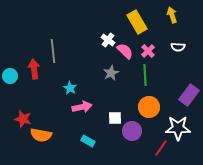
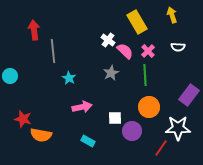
red arrow: moved 39 px up
cyan star: moved 1 px left, 10 px up
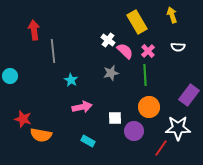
gray star: rotated 14 degrees clockwise
cyan star: moved 2 px right, 2 px down
purple circle: moved 2 px right
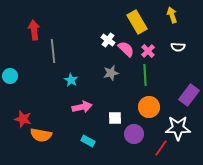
pink semicircle: moved 1 px right, 2 px up
purple circle: moved 3 px down
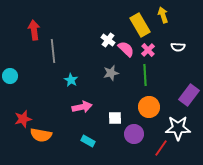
yellow arrow: moved 9 px left
yellow rectangle: moved 3 px right, 3 px down
pink cross: moved 1 px up
red star: rotated 30 degrees counterclockwise
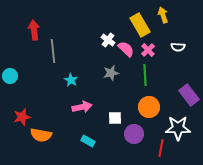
purple rectangle: rotated 75 degrees counterclockwise
red star: moved 1 px left, 2 px up
red line: rotated 24 degrees counterclockwise
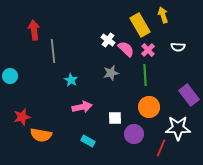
red line: rotated 12 degrees clockwise
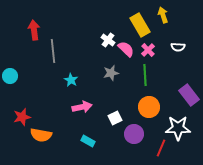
white square: rotated 24 degrees counterclockwise
